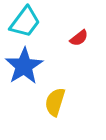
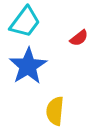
blue star: moved 4 px right
yellow semicircle: moved 9 px down; rotated 12 degrees counterclockwise
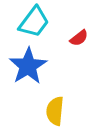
cyan trapezoid: moved 9 px right
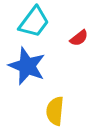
blue star: moved 1 px left; rotated 18 degrees counterclockwise
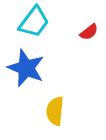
red semicircle: moved 10 px right, 6 px up
blue star: moved 1 px left, 2 px down
